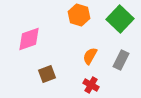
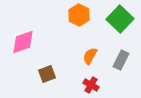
orange hexagon: rotated 10 degrees clockwise
pink diamond: moved 6 px left, 3 px down
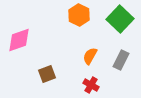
pink diamond: moved 4 px left, 2 px up
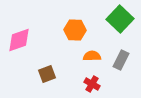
orange hexagon: moved 4 px left, 15 px down; rotated 25 degrees counterclockwise
orange semicircle: moved 2 px right; rotated 60 degrees clockwise
red cross: moved 1 px right, 1 px up
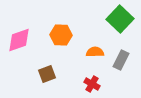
orange hexagon: moved 14 px left, 5 px down
orange semicircle: moved 3 px right, 4 px up
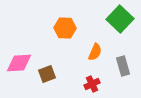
orange hexagon: moved 4 px right, 7 px up
pink diamond: moved 23 px down; rotated 16 degrees clockwise
orange semicircle: rotated 114 degrees clockwise
gray rectangle: moved 2 px right, 6 px down; rotated 42 degrees counterclockwise
red cross: rotated 35 degrees clockwise
